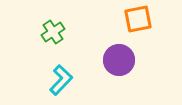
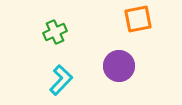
green cross: moved 2 px right; rotated 10 degrees clockwise
purple circle: moved 6 px down
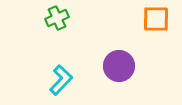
orange square: moved 18 px right; rotated 12 degrees clockwise
green cross: moved 2 px right, 14 px up
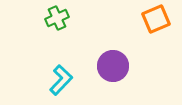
orange square: rotated 24 degrees counterclockwise
purple circle: moved 6 px left
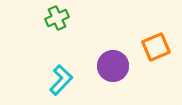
orange square: moved 28 px down
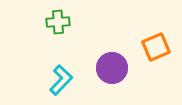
green cross: moved 1 px right, 4 px down; rotated 20 degrees clockwise
purple circle: moved 1 px left, 2 px down
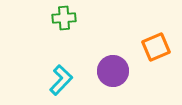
green cross: moved 6 px right, 4 px up
purple circle: moved 1 px right, 3 px down
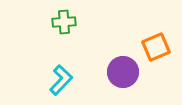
green cross: moved 4 px down
purple circle: moved 10 px right, 1 px down
